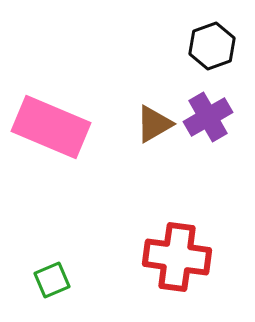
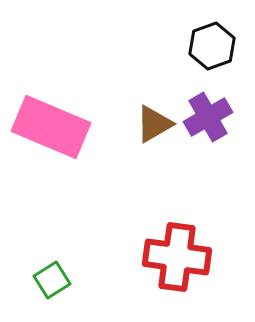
green square: rotated 9 degrees counterclockwise
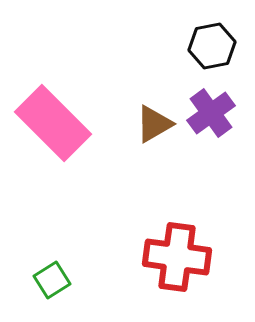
black hexagon: rotated 9 degrees clockwise
purple cross: moved 3 px right, 4 px up; rotated 6 degrees counterclockwise
pink rectangle: moved 2 px right, 4 px up; rotated 22 degrees clockwise
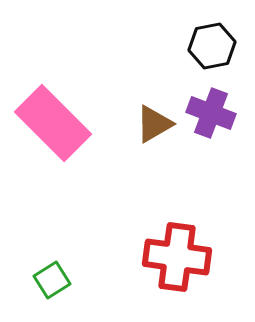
purple cross: rotated 33 degrees counterclockwise
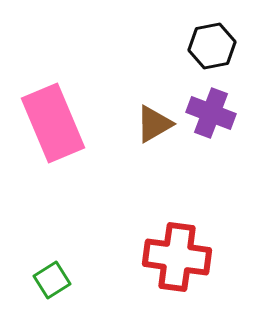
pink rectangle: rotated 22 degrees clockwise
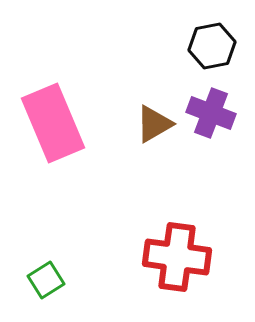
green square: moved 6 px left
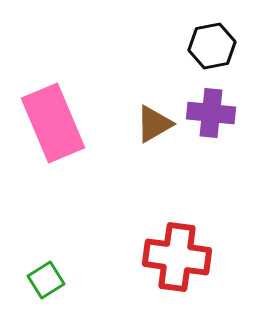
purple cross: rotated 15 degrees counterclockwise
